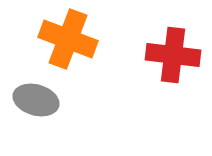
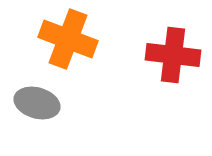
gray ellipse: moved 1 px right, 3 px down
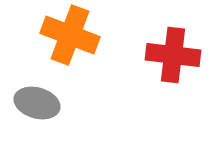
orange cross: moved 2 px right, 4 px up
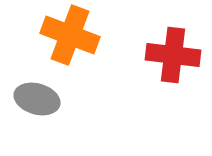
gray ellipse: moved 4 px up
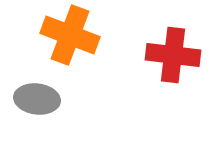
gray ellipse: rotated 9 degrees counterclockwise
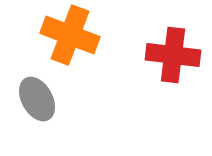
gray ellipse: rotated 54 degrees clockwise
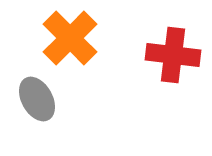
orange cross: moved 3 px down; rotated 24 degrees clockwise
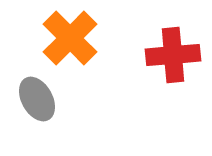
red cross: rotated 12 degrees counterclockwise
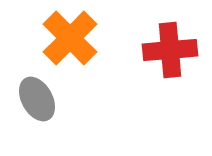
red cross: moved 3 px left, 5 px up
